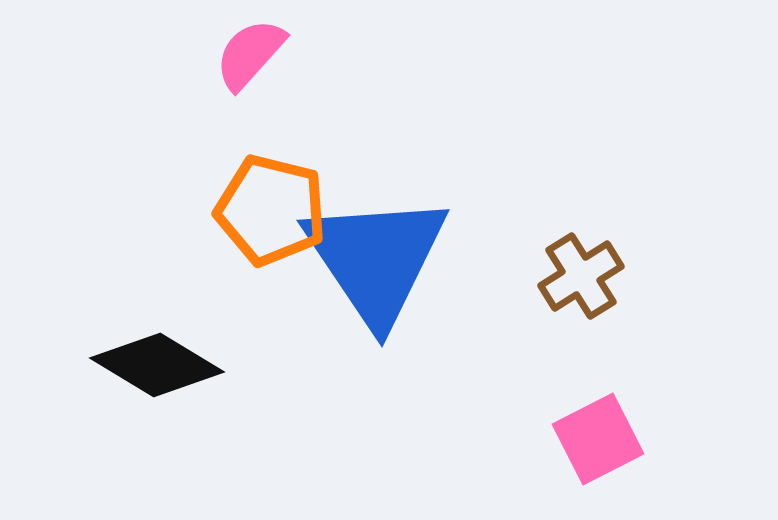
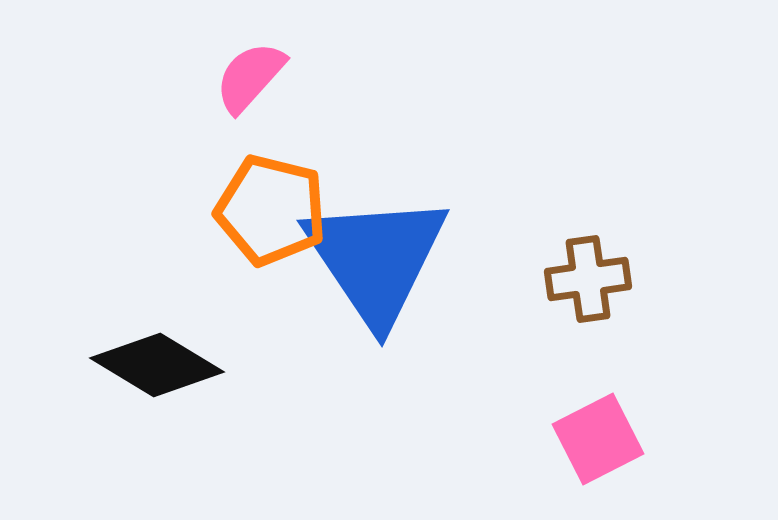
pink semicircle: moved 23 px down
brown cross: moved 7 px right, 3 px down; rotated 24 degrees clockwise
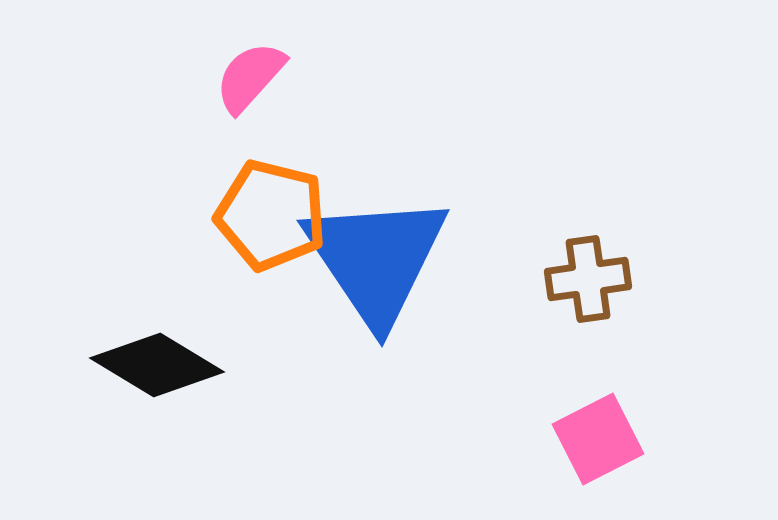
orange pentagon: moved 5 px down
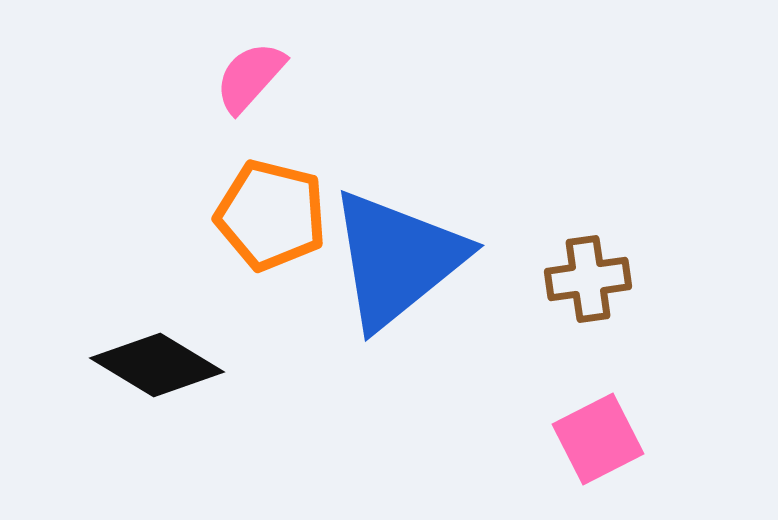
blue triangle: moved 21 px right; rotated 25 degrees clockwise
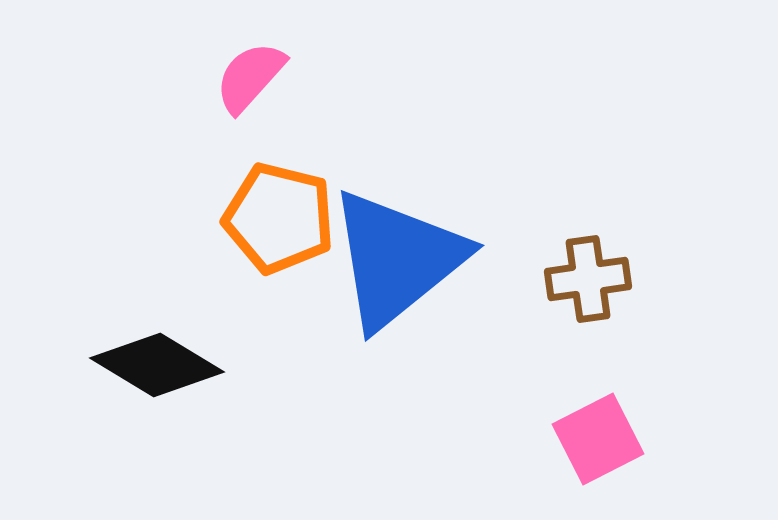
orange pentagon: moved 8 px right, 3 px down
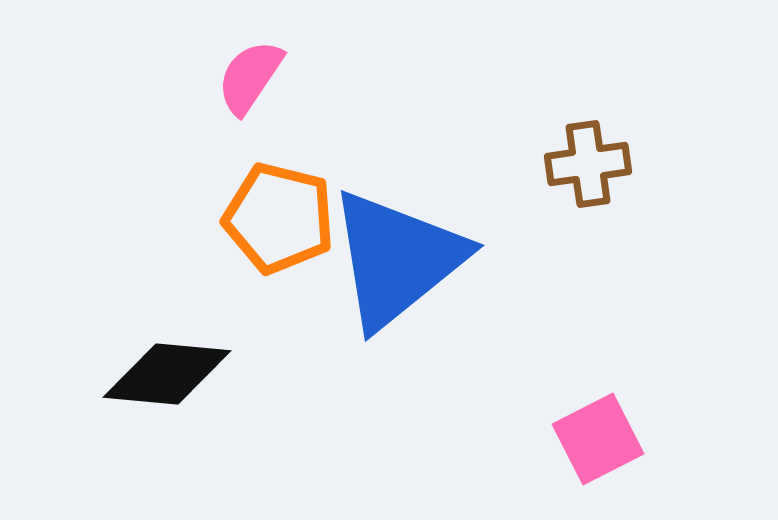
pink semicircle: rotated 8 degrees counterclockwise
brown cross: moved 115 px up
black diamond: moved 10 px right, 9 px down; rotated 26 degrees counterclockwise
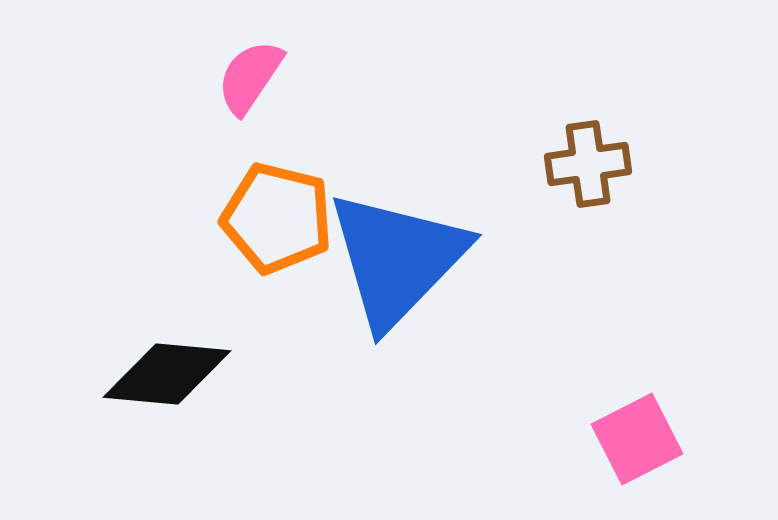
orange pentagon: moved 2 px left
blue triangle: rotated 7 degrees counterclockwise
pink square: moved 39 px right
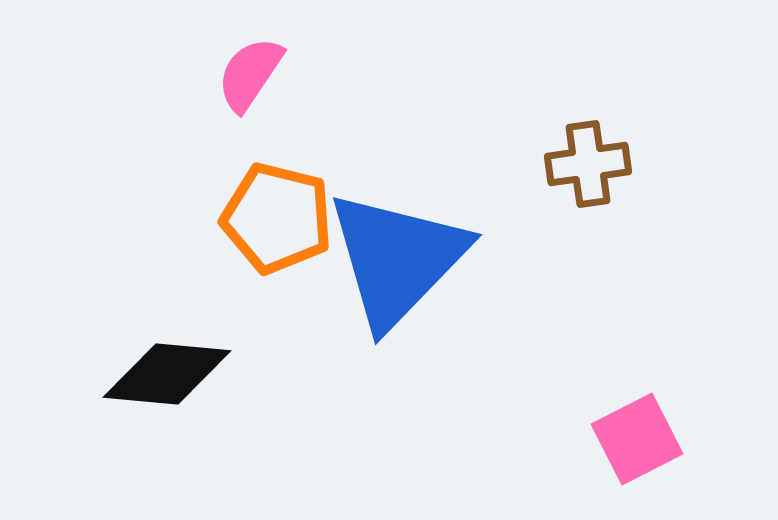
pink semicircle: moved 3 px up
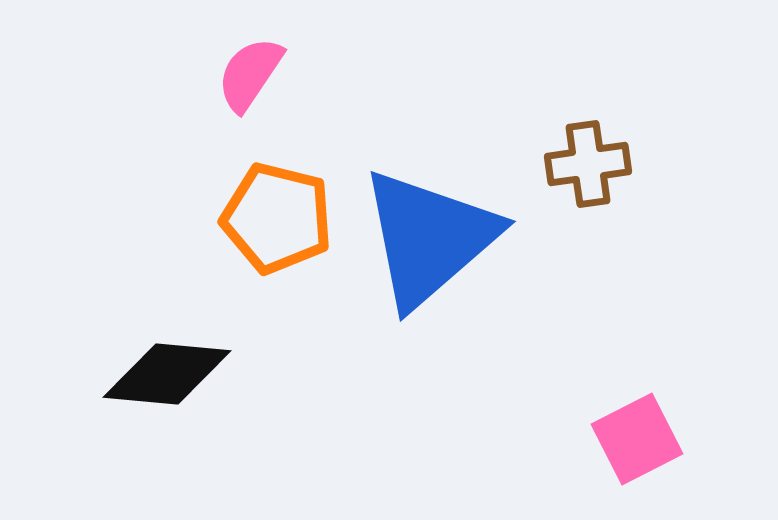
blue triangle: moved 32 px right, 21 px up; rotated 5 degrees clockwise
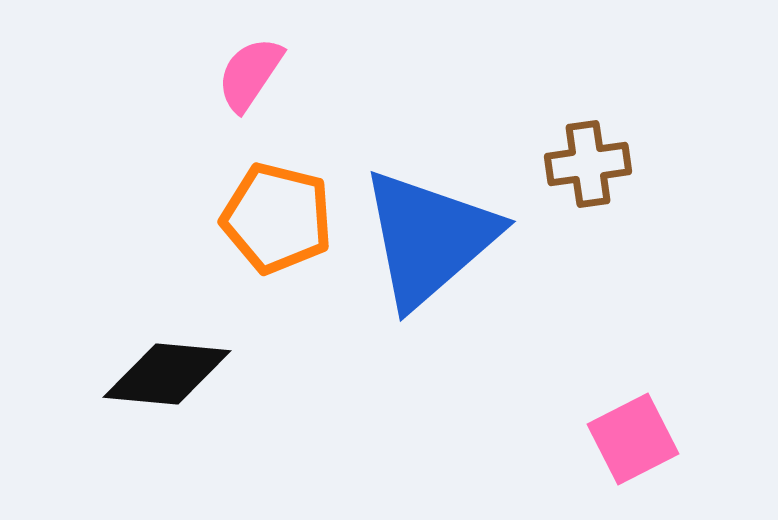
pink square: moved 4 px left
